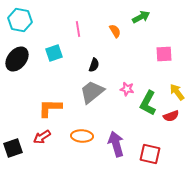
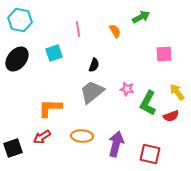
purple arrow: rotated 30 degrees clockwise
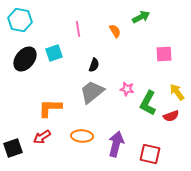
black ellipse: moved 8 px right
